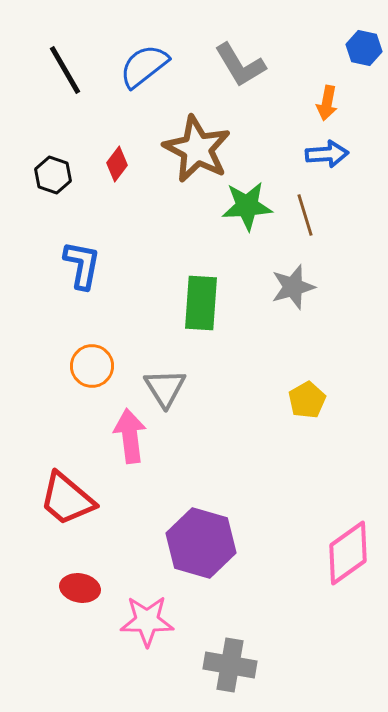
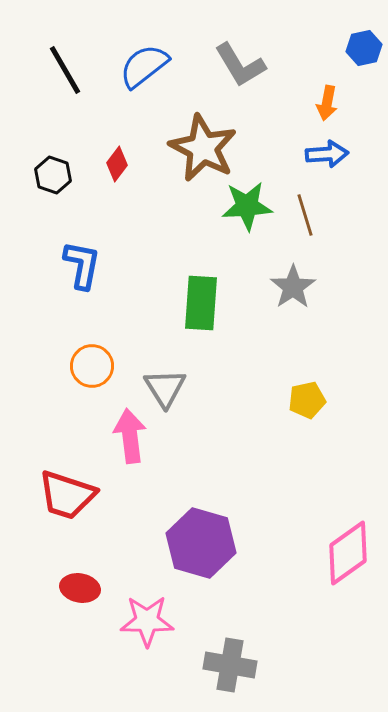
blue hexagon: rotated 24 degrees counterclockwise
brown star: moved 6 px right, 1 px up
gray star: rotated 18 degrees counterclockwise
yellow pentagon: rotated 18 degrees clockwise
red trapezoid: moved 4 px up; rotated 22 degrees counterclockwise
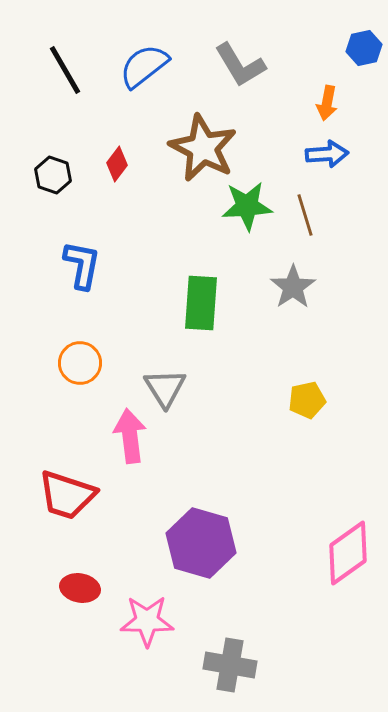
orange circle: moved 12 px left, 3 px up
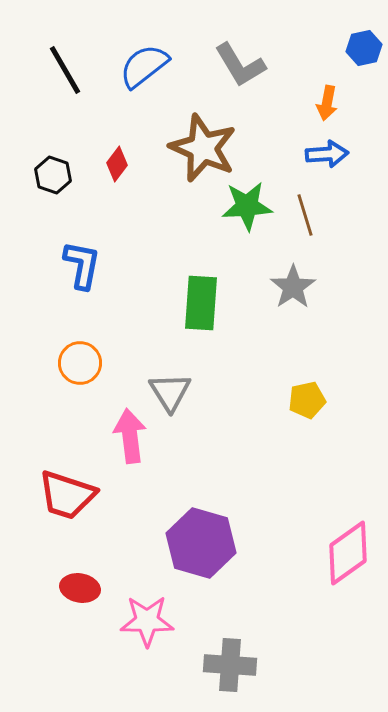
brown star: rotated 4 degrees counterclockwise
gray triangle: moved 5 px right, 4 px down
gray cross: rotated 6 degrees counterclockwise
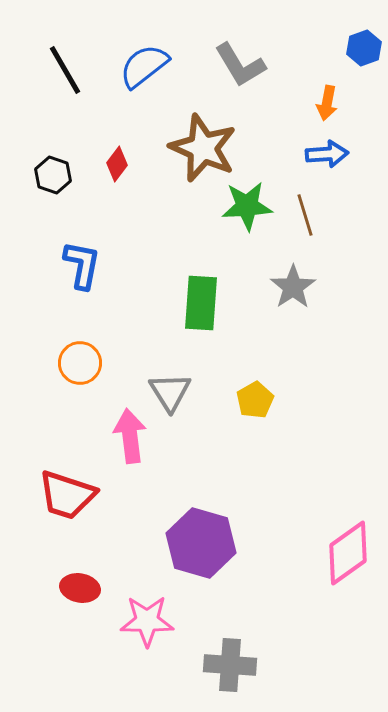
blue hexagon: rotated 8 degrees counterclockwise
yellow pentagon: moved 52 px left; rotated 18 degrees counterclockwise
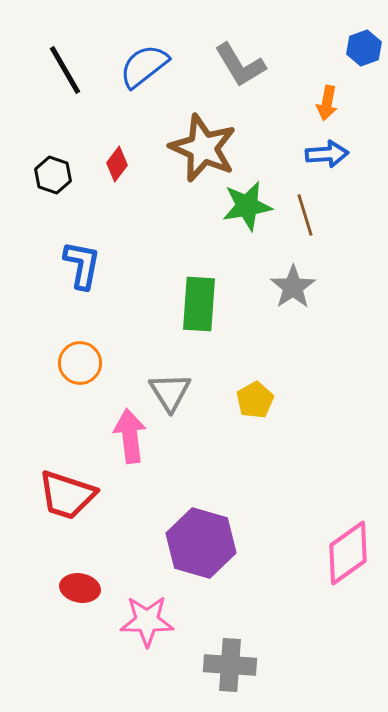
green star: rotated 6 degrees counterclockwise
green rectangle: moved 2 px left, 1 px down
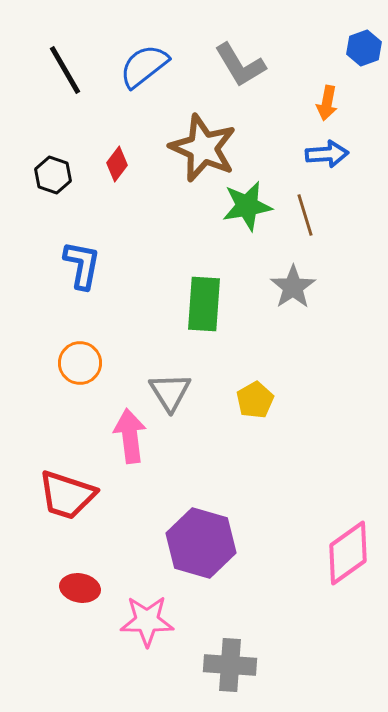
green rectangle: moved 5 px right
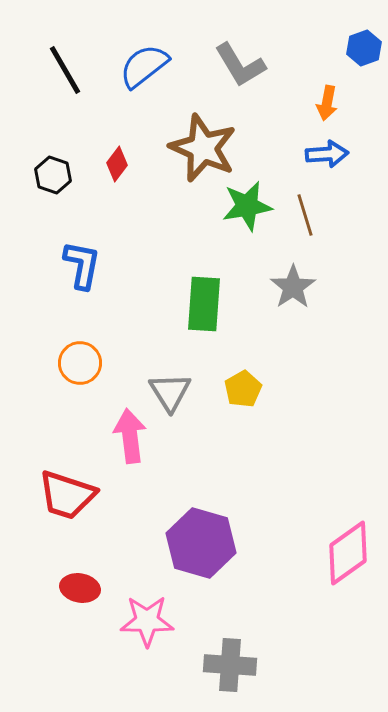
yellow pentagon: moved 12 px left, 11 px up
